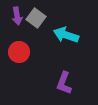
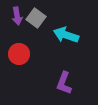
red circle: moved 2 px down
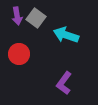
purple L-shape: rotated 15 degrees clockwise
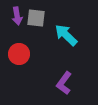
gray square: rotated 30 degrees counterclockwise
cyan arrow: rotated 25 degrees clockwise
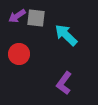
purple arrow: rotated 66 degrees clockwise
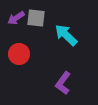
purple arrow: moved 1 px left, 2 px down
purple L-shape: moved 1 px left
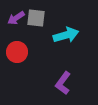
cyan arrow: rotated 120 degrees clockwise
red circle: moved 2 px left, 2 px up
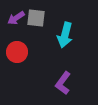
cyan arrow: moved 1 px left; rotated 120 degrees clockwise
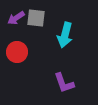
purple L-shape: moved 1 px right; rotated 55 degrees counterclockwise
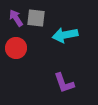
purple arrow: rotated 90 degrees clockwise
cyan arrow: rotated 65 degrees clockwise
red circle: moved 1 px left, 4 px up
